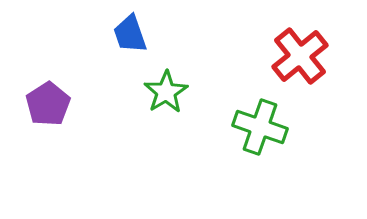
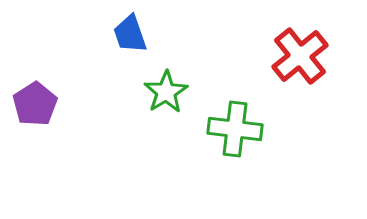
purple pentagon: moved 13 px left
green cross: moved 25 px left, 2 px down; rotated 12 degrees counterclockwise
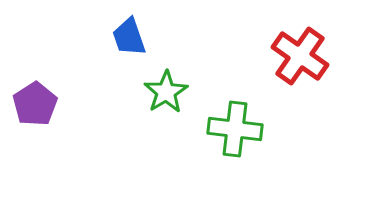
blue trapezoid: moved 1 px left, 3 px down
red cross: rotated 16 degrees counterclockwise
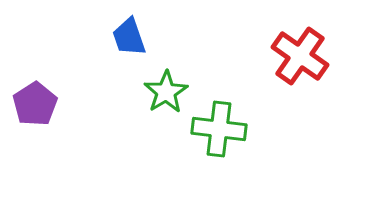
green cross: moved 16 px left
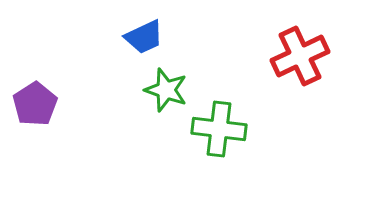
blue trapezoid: moved 15 px right; rotated 96 degrees counterclockwise
red cross: rotated 30 degrees clockwise
green star: moved 2 px up; rotated 21 degrees counterclockwise
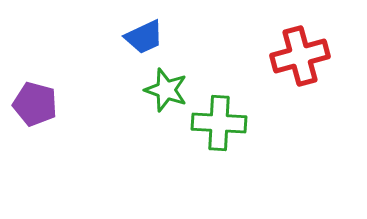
red cross: rotated 10 degrees clockwise
purple pentagon: rotated 24 degrees counterclockwise
green cross: moved 6 px up; rotated 4 degrees counterclockwise
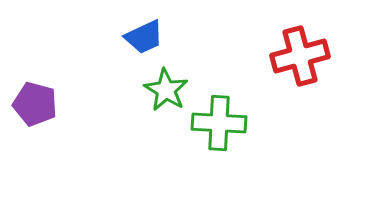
green star: rotated 12 degrees clockwise
